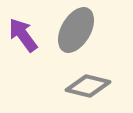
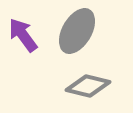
gray ellipse: moved 1 px right, 1 px down
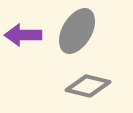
purple arrow: rotated 54 degrees counterclockwise
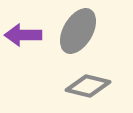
gray ellipse: moved 1 px right
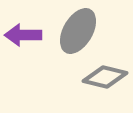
gray diamond: moved 17 px right, 9 px up
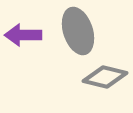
gray ellipse: rotated 48 degrees counterclockwise
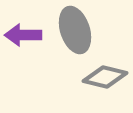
gray ellipse: moved 3 px left, 1 px up
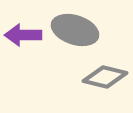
gray ellipse: rotated 54 degrees counterclockwise
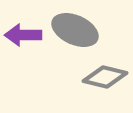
gray ellipse: rotated 6 degrees clockwise
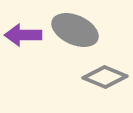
gray diamond: rotated 9 degrees clockwise
